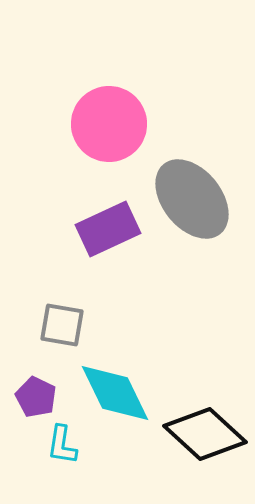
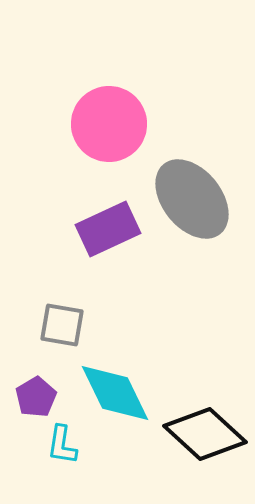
purple pentagon: rotated 15 degrees clockwise
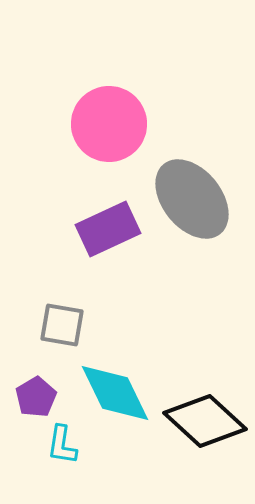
black diamond: moved 13 px up
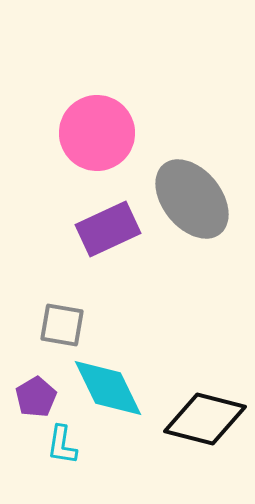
pink circle: moved 12 px left, 9 px down
cyan diamond: moved 7 px left, 5 px up
black diamond: moved 2 px up; rotated 28 degrees counterclockwise
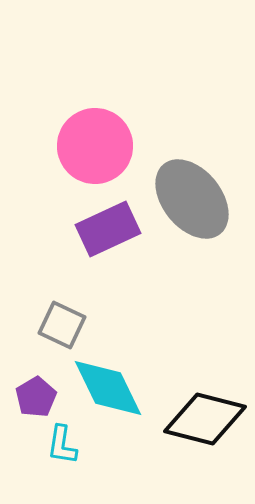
pink circle: moved 2 px left, 13 px down
gray square: rotated 15 degrees clockwise
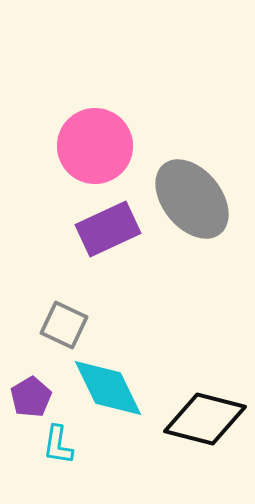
gray square: moved 2 px right
purple pentagon: moved 5 px left
cyan L-shape: moved 4 px left
